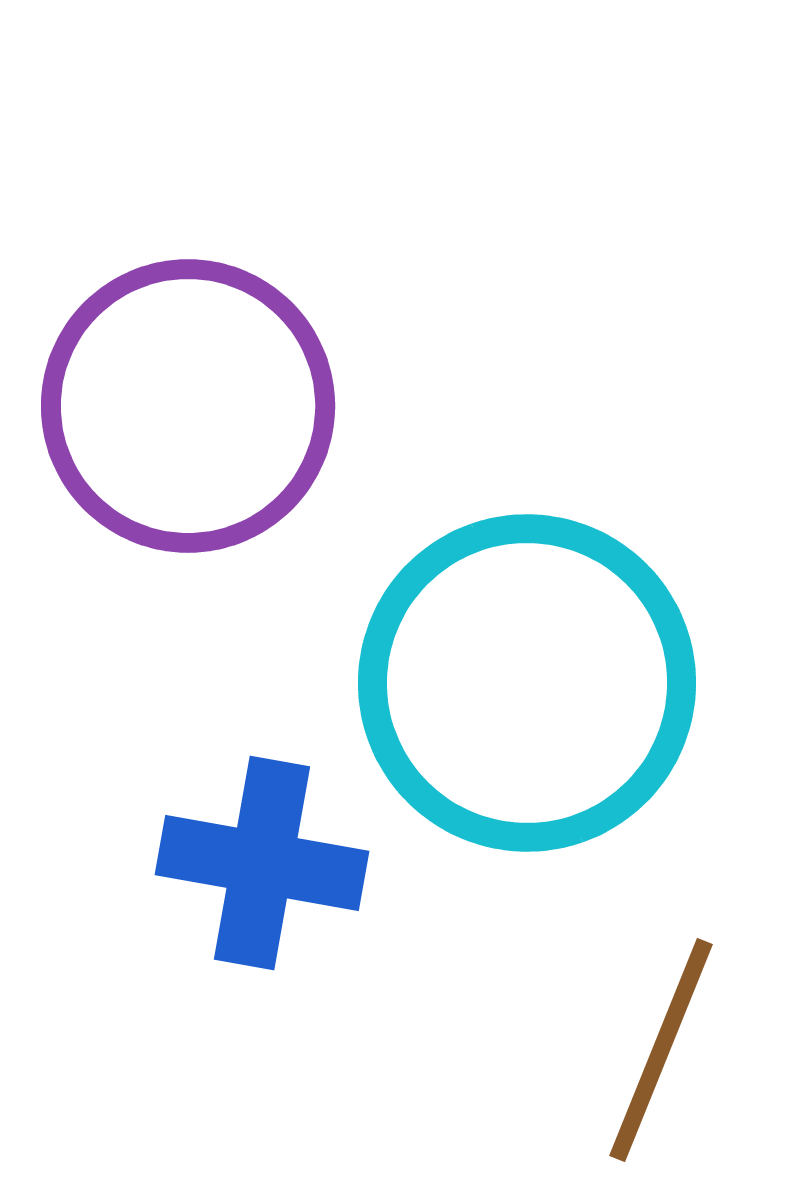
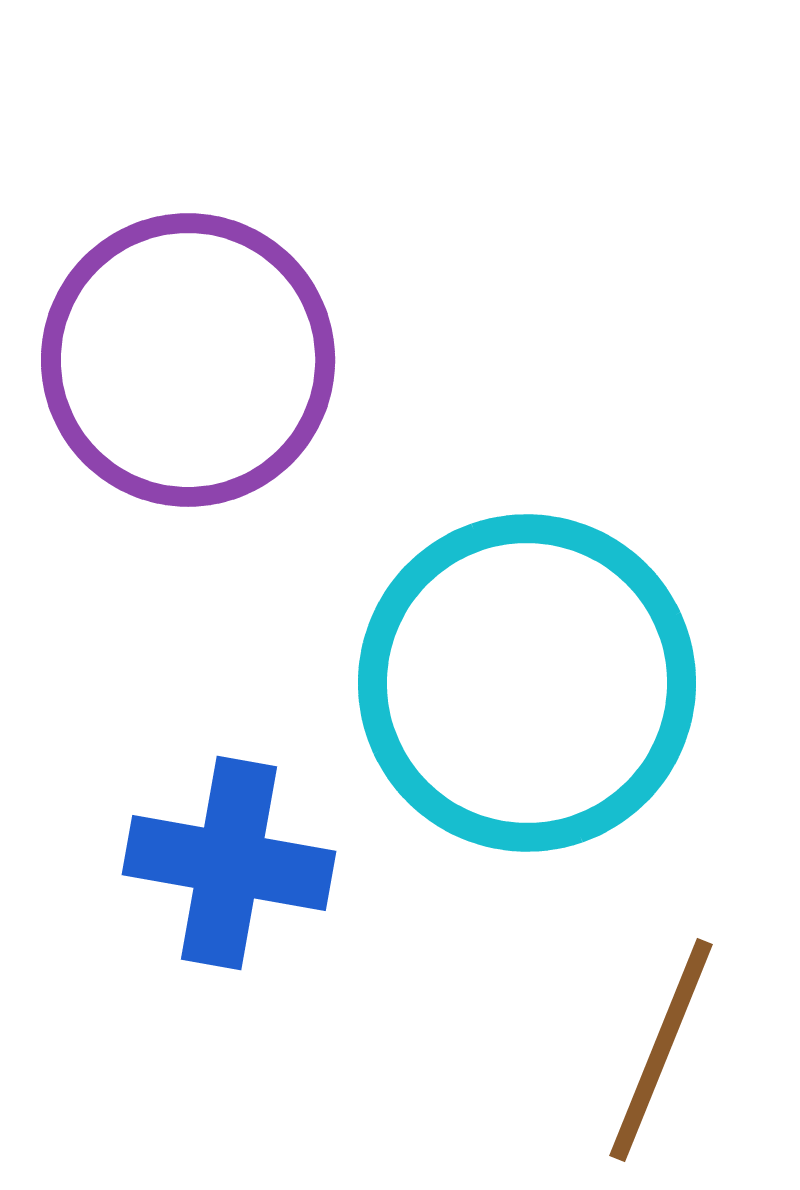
purple circle: moved 46 px up
blue cross: moved 33 px left
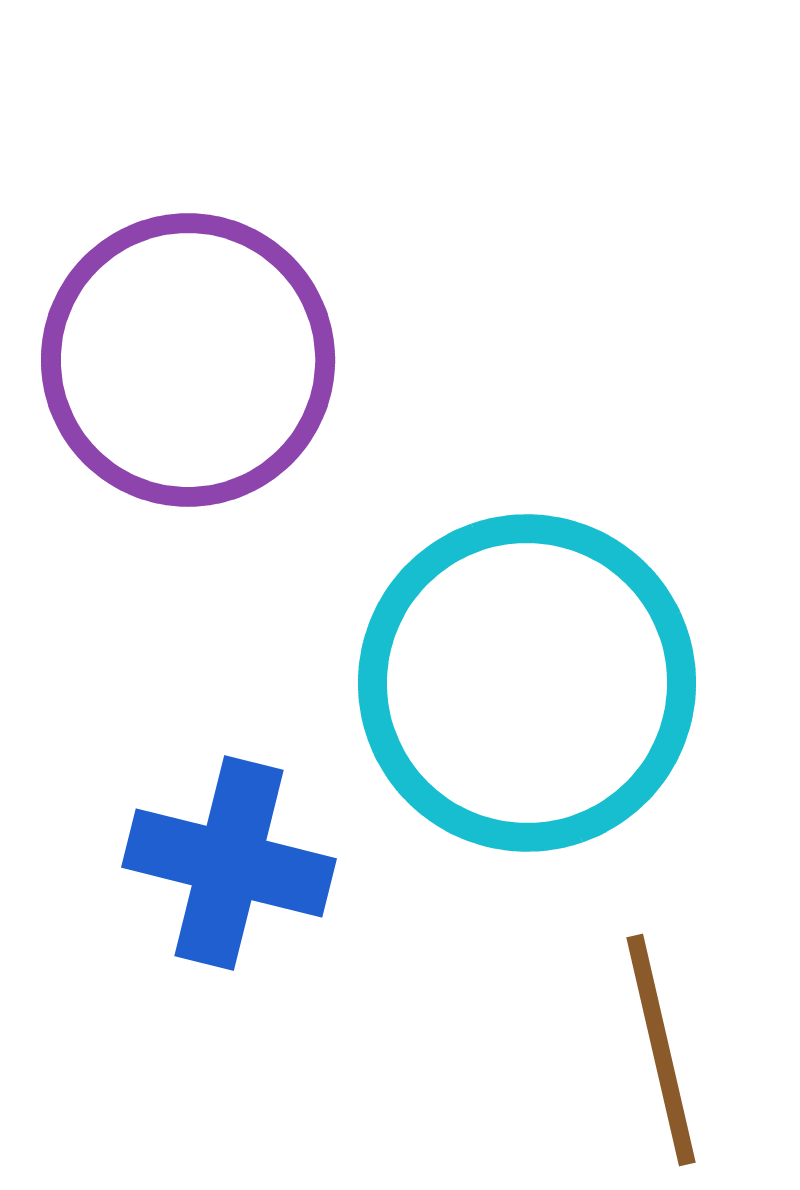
blue cross: rotated 4 degrees clockwise
brown line: rotated 35 degrees counterclockwise
